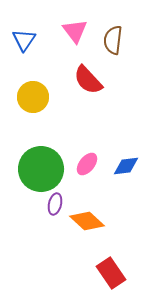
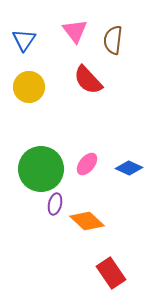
yellow circle: moved 4 px left, 10 px up
blue diamond: moved 3 px right, 2 px down; rotated 32 degrees clockwise
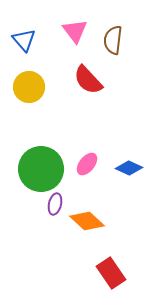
blue triangle: rotated 15 degrees counterclockwise
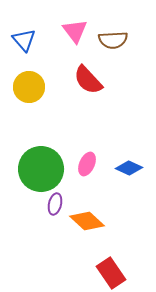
brown semicircle: rotated 100 degrees counterclockwise
pink ellipse: rotated 15 degrees counterclockwise
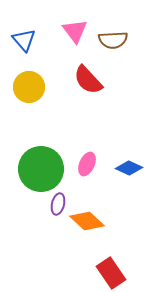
purple ellipse: moved 3 px right
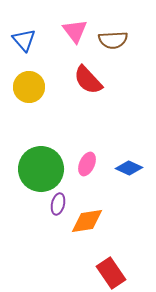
orange diamond: rotated 52 degrees counterclockwise
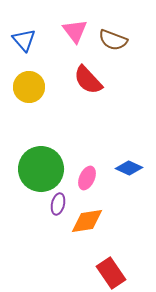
brown semicircle: rotated 24 degrees clockwise
pink ellipse: moved 14 px down
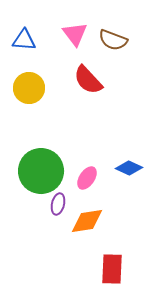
pink triangle: moved 3 px down
blue triangle: rotated 45 degrees counterclockwise
yellow circle: moved 1 px down
green circle: moved 2 px down
pink ellipse: rotated 10 degrees clockwise
red rectangle: moved 1 px right, 4 px up; rotated 36 degrees clockwise
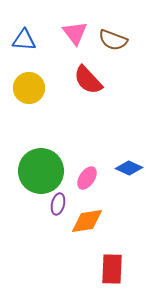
pink triangle: moved 1 px up
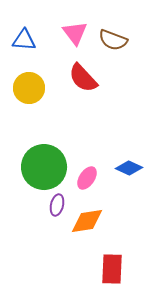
red semicircle: moved 5 px left, 2 px up
green circle: moved 3 px right, 4 px up
purple ellipse: moved 1 px left, 1 px down
